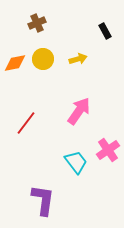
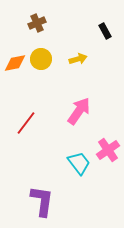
yellow circle: moved 2 px left
cyan trapezoid: moved 3 px right, 1 px down
purple L-shape: moved 1 px left, 1 px down
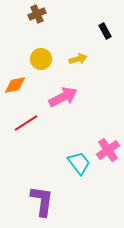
brown cross: moved 9 px up
orange diamond: moved 22 px down
pink arrow: moved 16 px left, 14 px up; rotated 28 degrees clockwise
red line: rotated 20 degrees clockwise
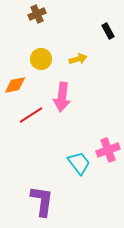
black rectangle: moved 3 px right
pink arrow: moved 1 px left; rotated 124 degrees clockwise
red line: moved 5 px right, 8 px up
pink cross: rotated 15 degrees clockwise
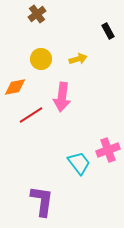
brown cross: rotated 12 degrees counterclockwise
orange diamond: moved 2 px down
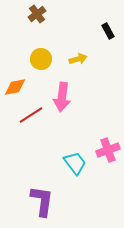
cyan trapezoid: moved 4 px left
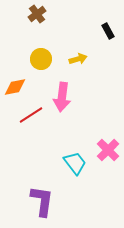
pink cross: rotated 25 degrees counterclockwise
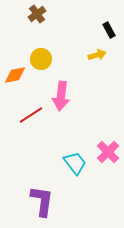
black rectangle: moved 1 px right, 1 px up
yellow arrow: moved 19 px right, 4 px up
orange diamond: moved 12 px up
pink arrow: moved 1 px left, 1 px up
pink cross: moved 2 px down
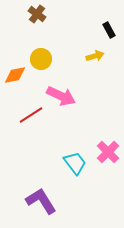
brown cross: rotated 18 degrees counterclockwise
yellow arrow: moved 2 px left, 1 px down
pink arrow: rotated 72 degrees counterclockwise
purple L-shape: moved 1 px left; rotated 40 degrees counterclockwise
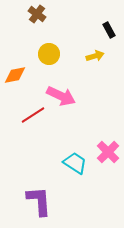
yellow circle: moved 8 px right, 5 px up
red line: moved 2 px right
cyan trapezoid: rotated 20 degrees counterclockwise
purple L-shape: moved 2 px left; rotated 28 degrees clockwise
